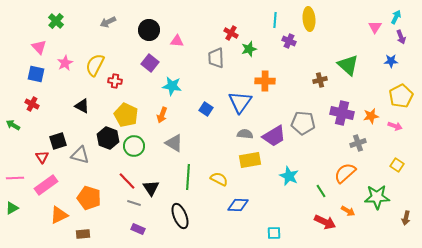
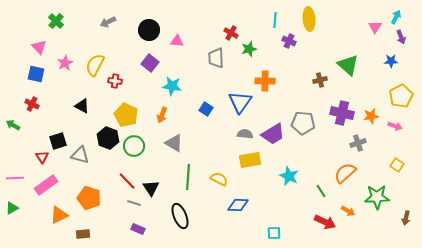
purple trapezoid at (274, 136): moved 1 px left, 2 px up
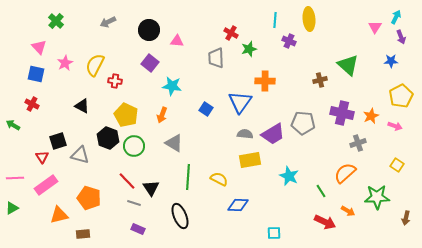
orange star at (371, 116): rotated 14 degrees counterclockwise
orange triangle at (59, 215): rotated 12 degrees clockwise
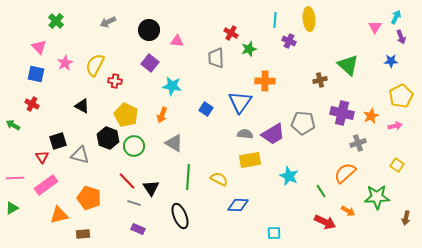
pink arrow at (395, 126): rotated 32 degrees counterclockwise
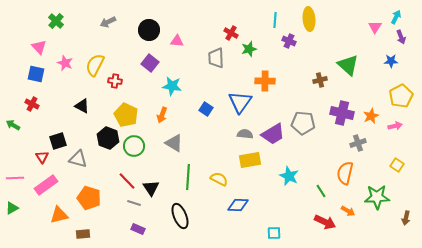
pink star at (65, 63): rotated 21 degrees counterclockwise
gray triangle at (80, 155): moved 2 px left, 4 px down
orange semicircle at (345, 173): rotated 35 degrees counterclockwise
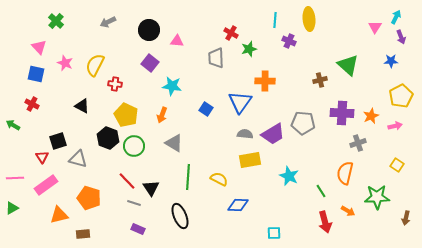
red cross at (115, 81): moved 3 px down
purple cross at (342, 113): rotated 10 degrees counterclockwise
red arrow at (325, 222): rotated 50 degrees clockwise
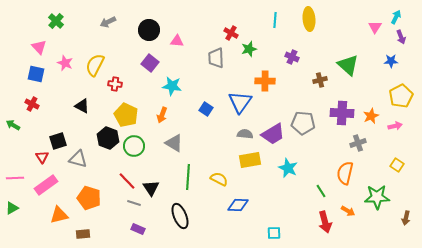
purple cross at (289, 41): moved 3 px right, 16 px down
cyan star at (289, 176): moved 1 px left, 8 px up
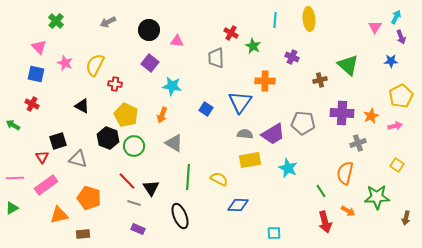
green star at (249, 49): moved 4 px right, 3 px up; rotated 28 degrees counterclockwise
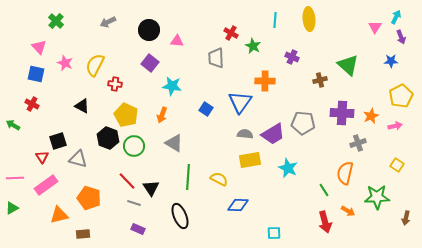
green line at (321, 191): moved 3 px right, 1 px up
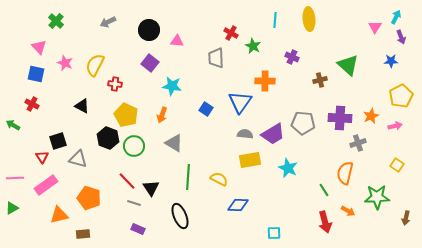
purple cross at (342, 113): moved 2 px left, 5 px down
